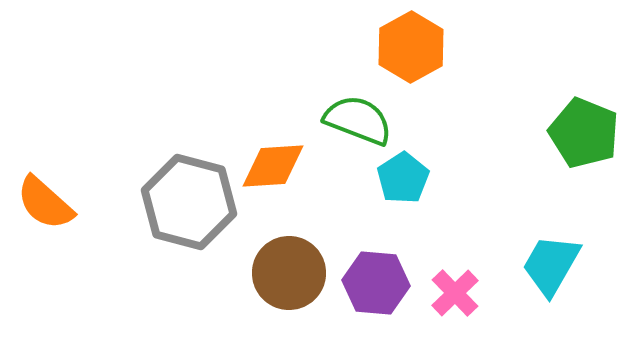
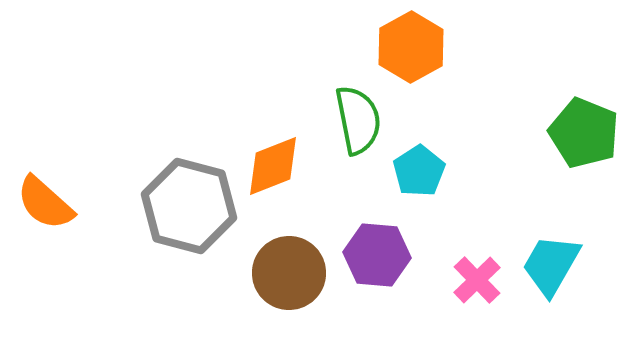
green semicircle: rotated 58 degrees clockwise
orange diamond: rotated 18 degrees counterclockwise
cyan pentagon: moved 16 px right, 7 px up
gray hexagon: moved 4 px down
purple hexagon: moved 1 px right, 28 px up
pink cross: moved 22 px right, 13 px up
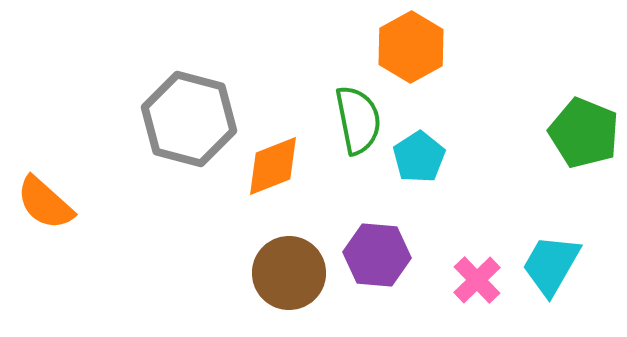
cyan pentagon: moved 14 px up
gray hexagon: moved 87 px up
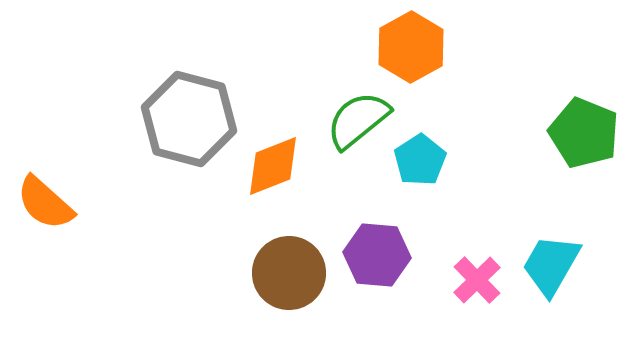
green semicircle: rotated 118 degrees counterclockwise
cyan pentagon: moved 1 px right, 3 px down
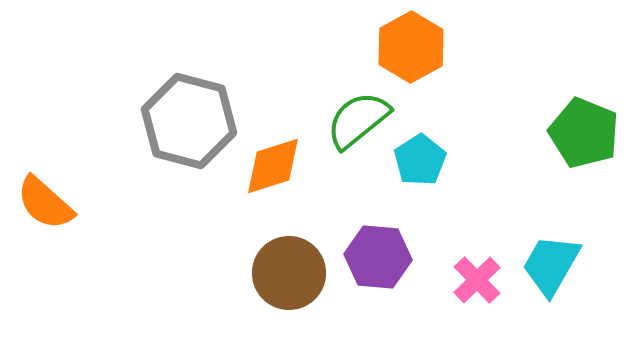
gray hexagon: moved 2 px down
orange diamond: rotated 4 degrees clockwise
purple hexagon: moved 1 px right, 2 px down
